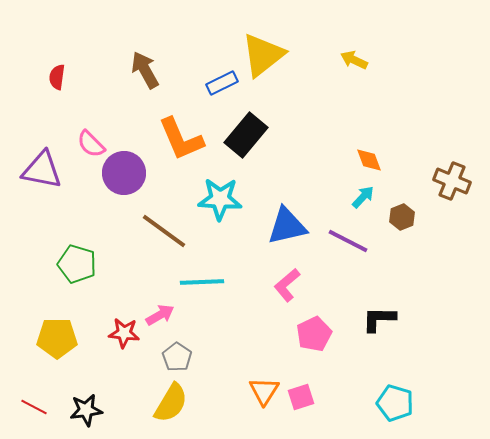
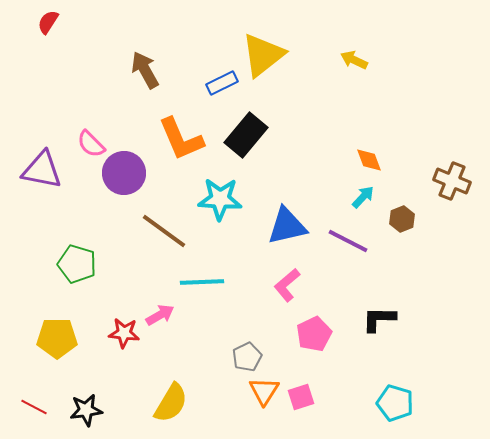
red semicircle: moved 9 px left, 55 px up; rotated 25 degrees clockwise
brown hexagon: moved 2 px down
gray pentagon: moved 70 px right; rotated 12 degrees clockwise
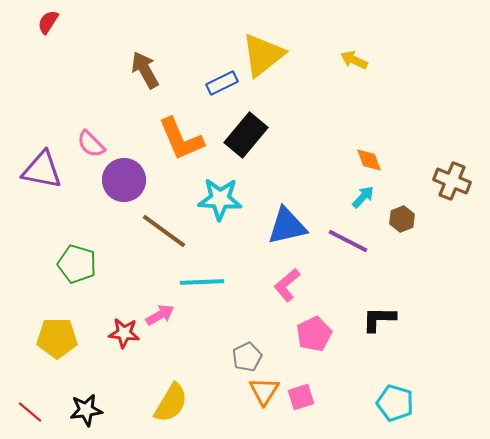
purple circle: moved 7 px down
red line: moved 4 px left, 5 px down; rotated 12 degrees clockwise
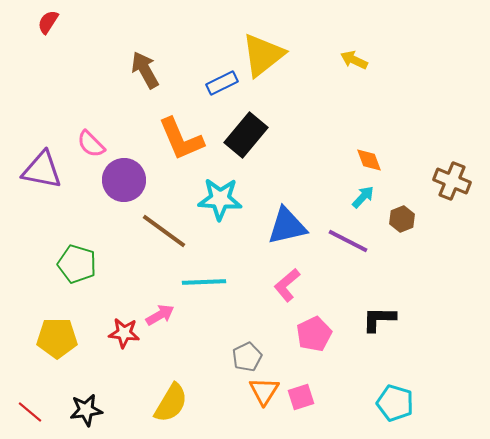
cyan line: moved 2 px right
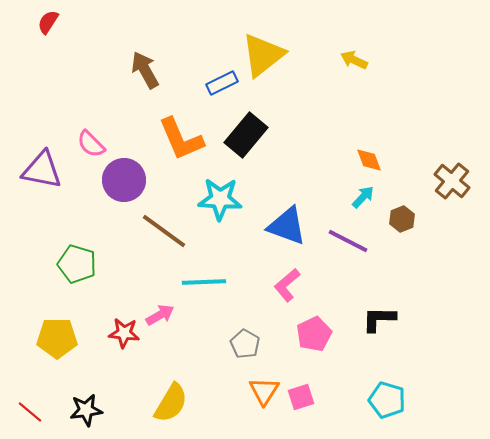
brown cross: rotated 18 degrees clockwise
blue triangle: rotated 33 degrees clockwise
gray pentagon: moved 2 px left, 13 px up; rotated 16 degrees counterclockwise
cyan pentagon: moved 8 px left, 3 px up
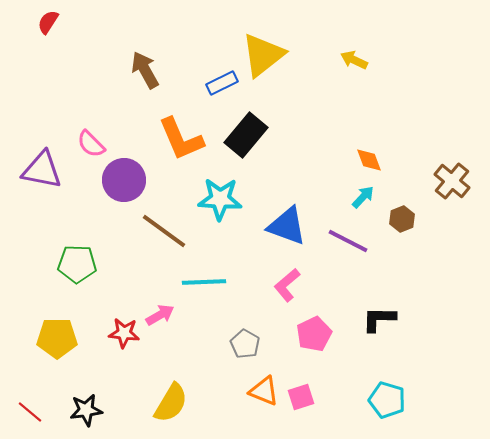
green pentagon: rotated 15 degrees counterclockwise
orange triangle: rotated 40 degrees counterclockwise
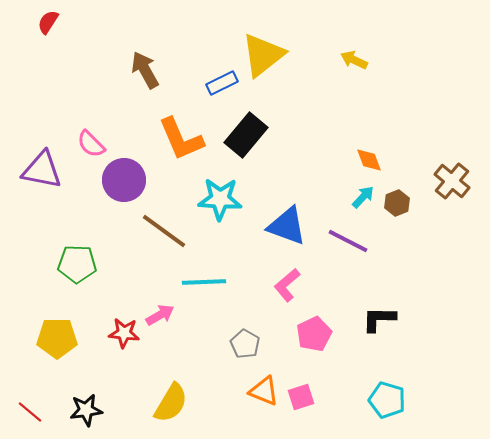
brown hexagon: moved 5 px left, 16 px up
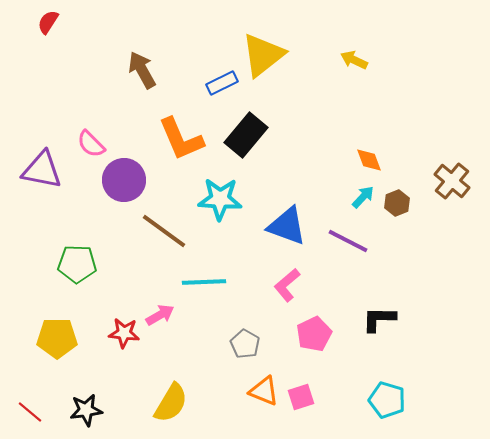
brown arrow: moved 3 px left
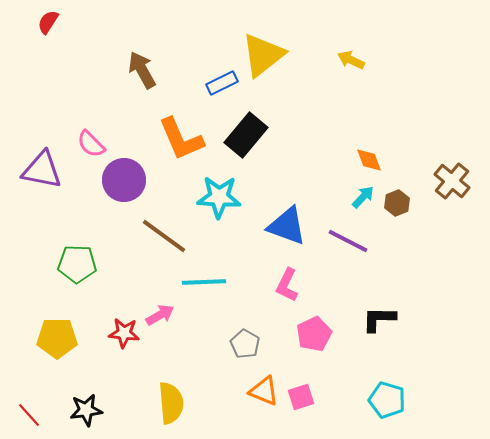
yellow arrow: moved 3 px left
cyan star: moved 1 px left, 2 px up
brown line: moved 5 px down
pink L-shape: rotated 24 degrees counterclockwise
yellow semicircle: rotated 36 degrees counterclockwise
red line: moved 1 px left, 3 px down; rotated 8 degrees clockwise
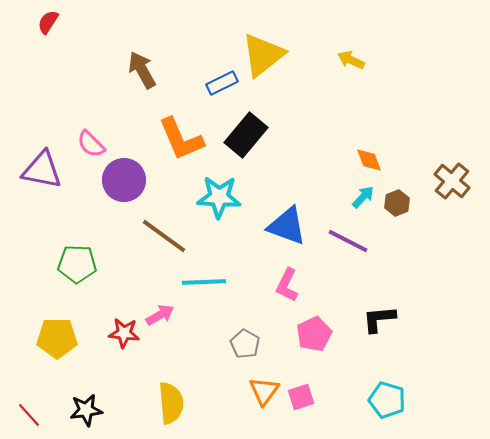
black L-shape: rotated 6 degrees counterclockwise
orange triangle: rotated 44 degrees clockwise
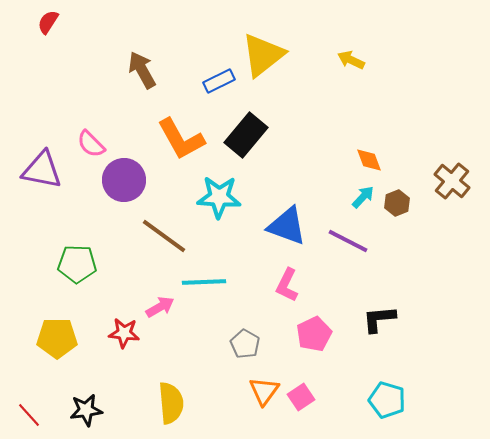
blue rectangle: moved 3 px left, 2 px up
orange L-shape: rotated 6 degrees counterclockwise
pink arrow: moved 8 px up
pink square: rotated 16 degrees counterclockwise
